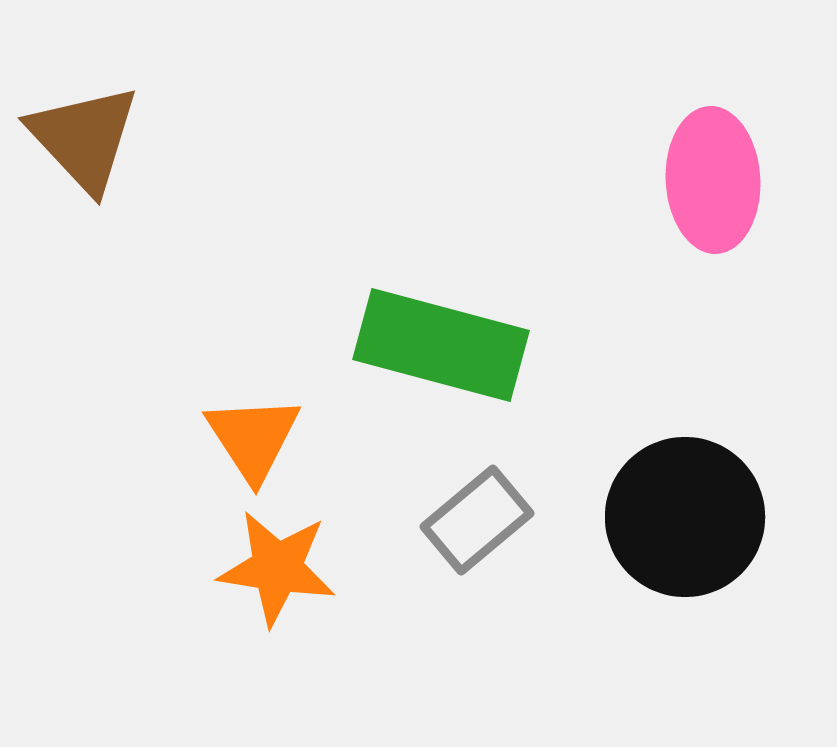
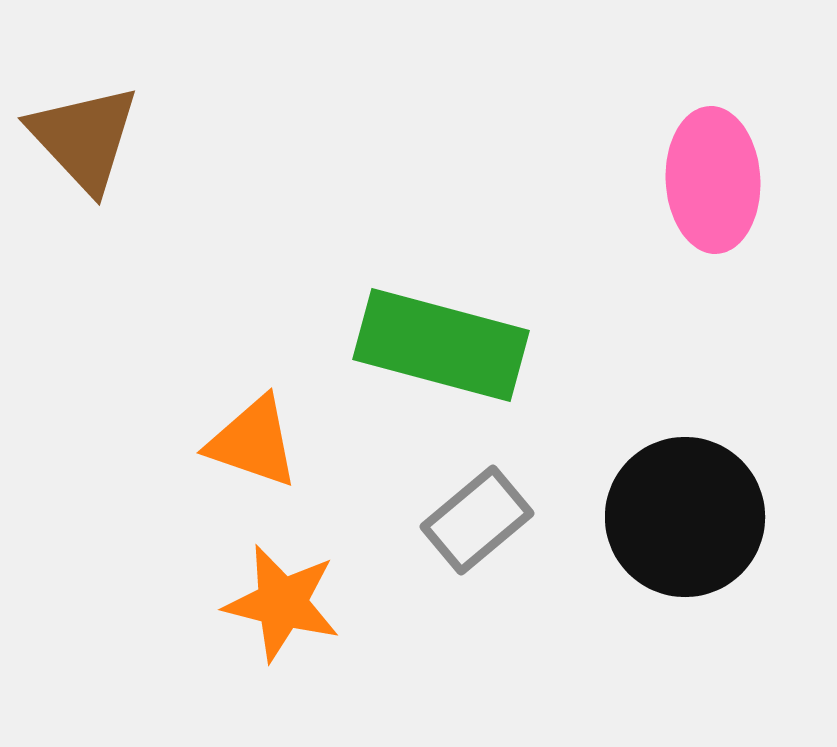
orange triangle: moved 4 px down; rotated 38 degrees counterclockwise
orange star: moved 5 px right, 35 px down; rotated 5 degrees clockwise
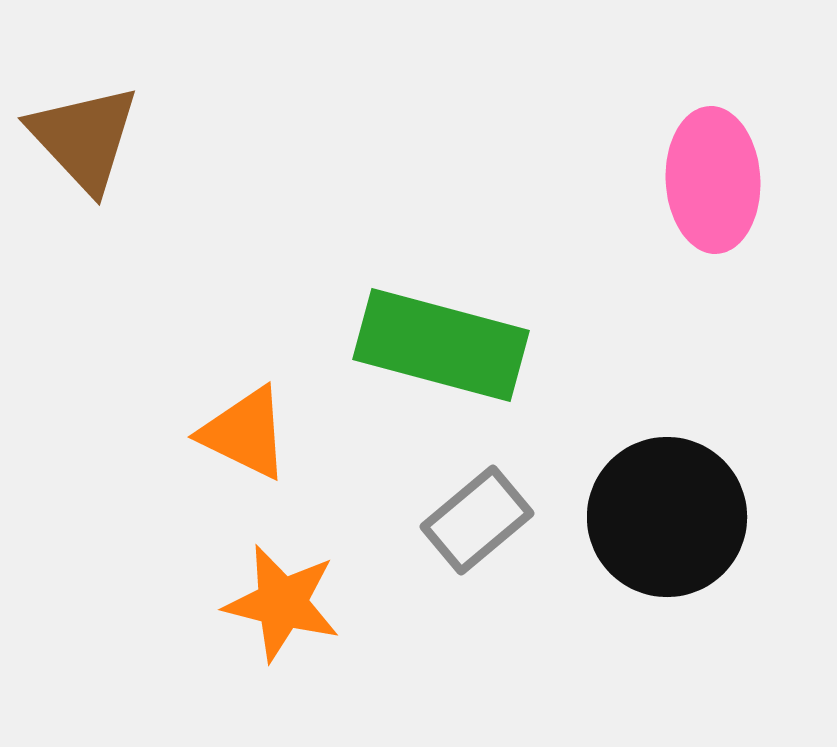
orange triangle: moved 8 px left, 9 px up; rotated 7 degrees clockwise
black circle: moved 18 px left
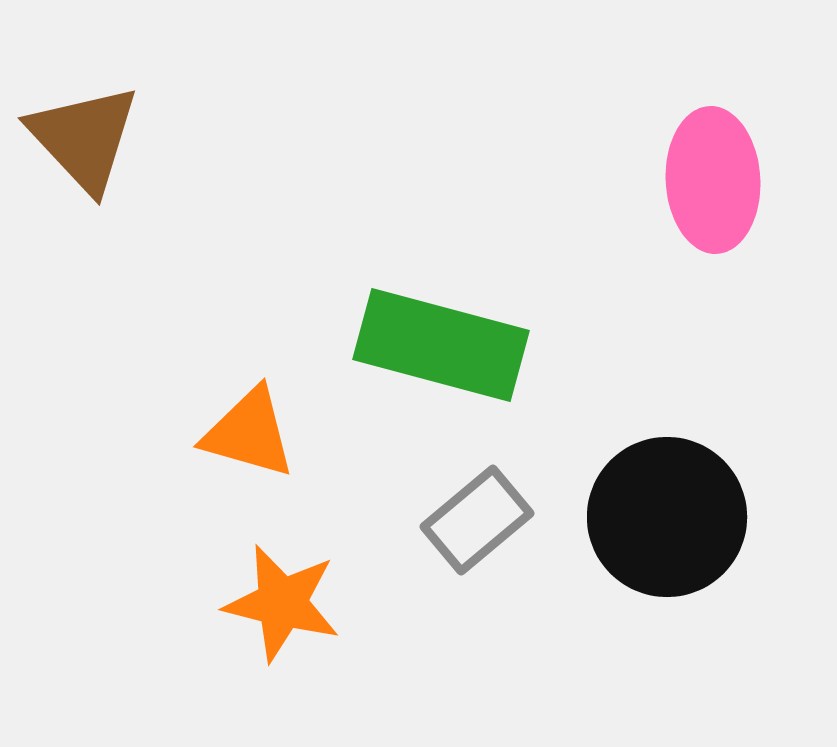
orange triangle: moved 4 px right; rotated 10 degrees counterclockwise
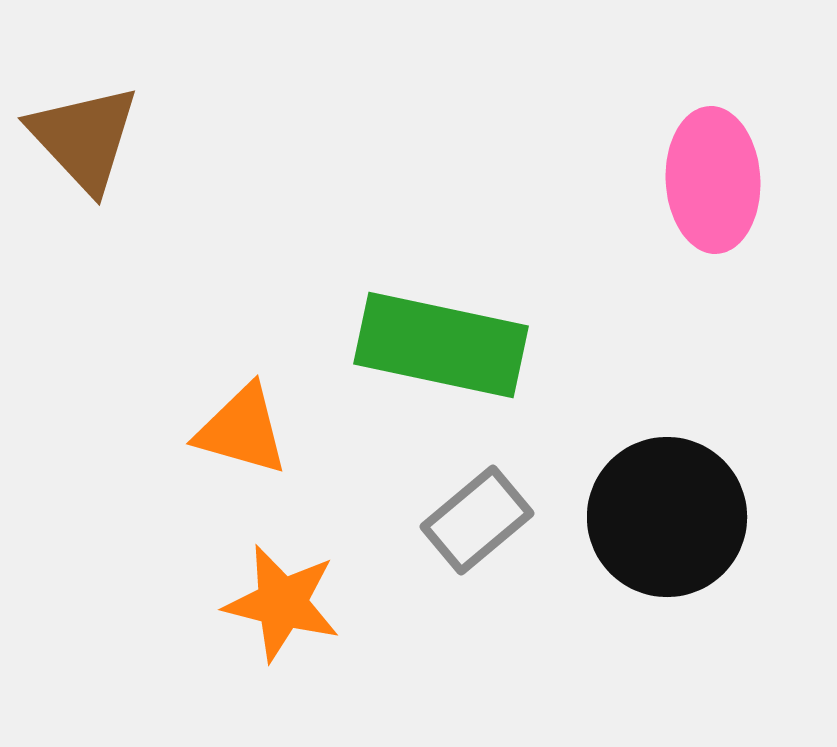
green rectangle: rotated 3 degrees counterclockwise
orange triangle: moved 7 px left, 3 px up
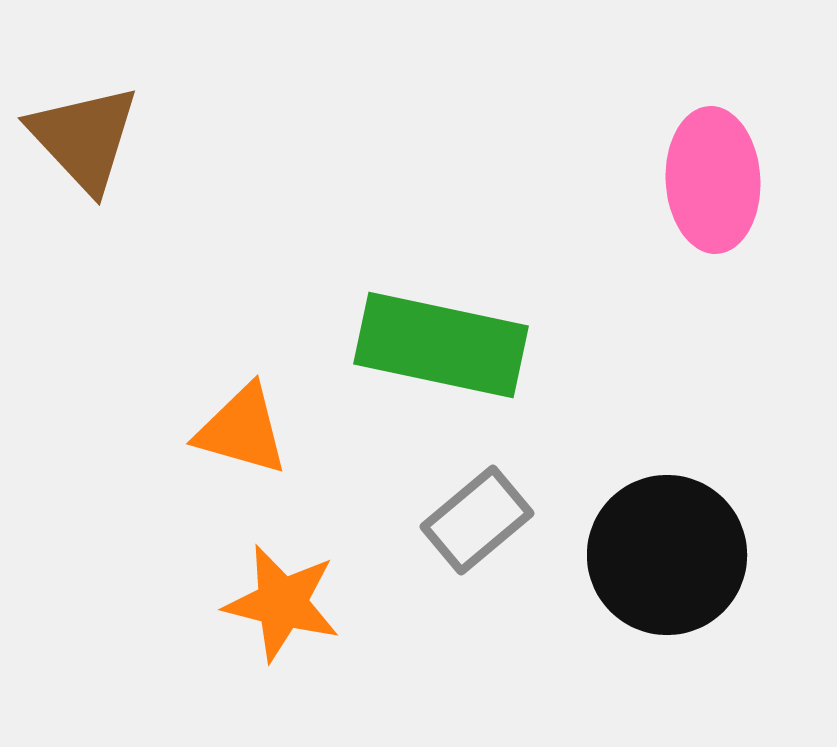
black circle: moved 38 px down
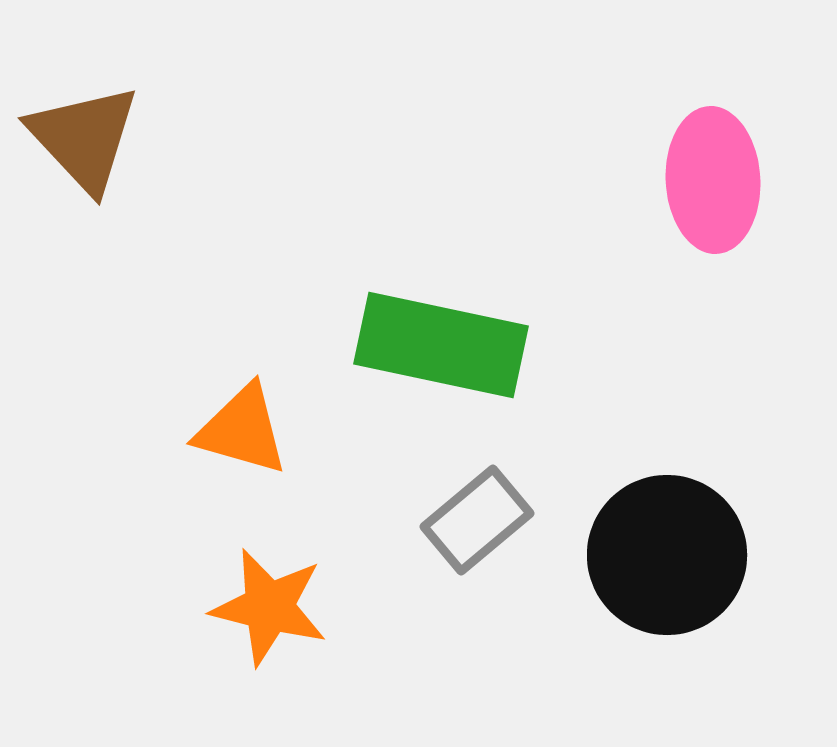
orange star: moved 13 px left, 4 px down
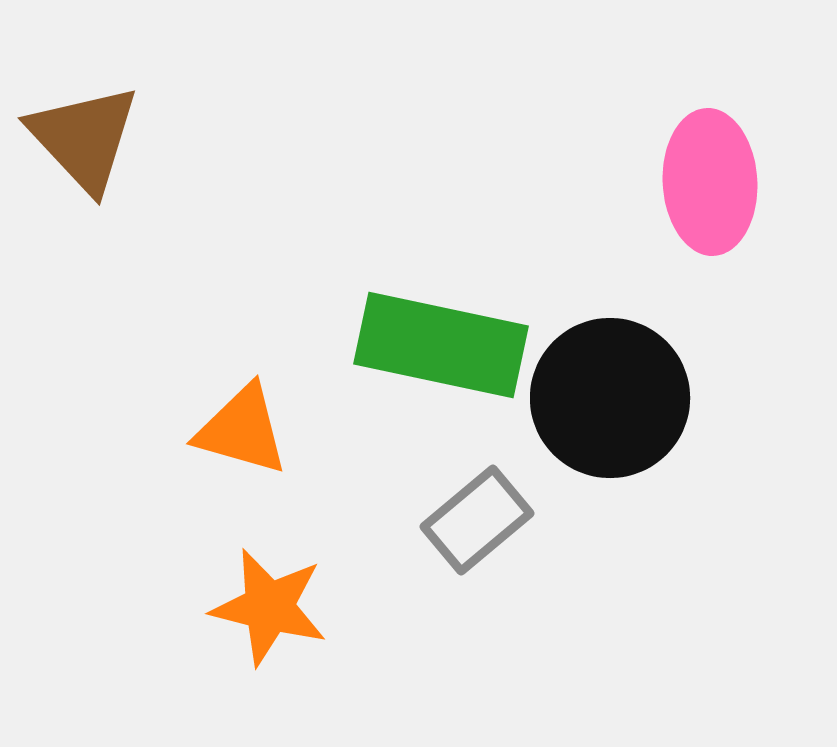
pink ellipse: moved 3 px left, 2 px down
black circle: moved 57 px left, 157 px up
